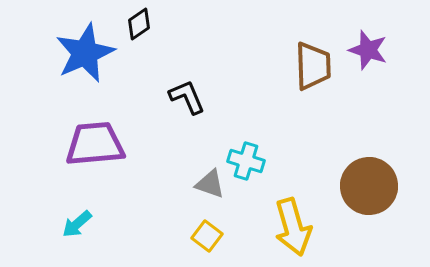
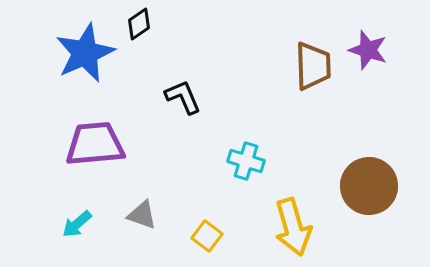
black L-shape: moved 4 px left
gray triangle: moved 68 px left, 31 px down
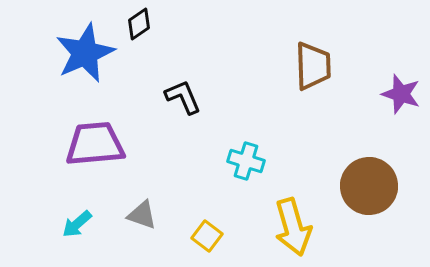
purple star: moved 33 px right, 44 px down
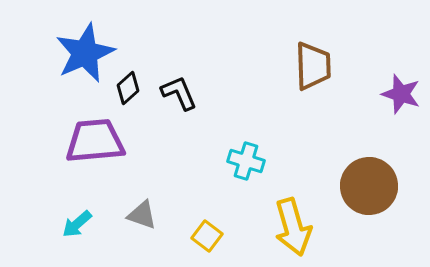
black diamond: moved 11 px left, 64 px down; rotated 8 degrees counterclockwise
black L-shape: moved 4 px left, 4 px up
purple trapezoid: moved 3 px up
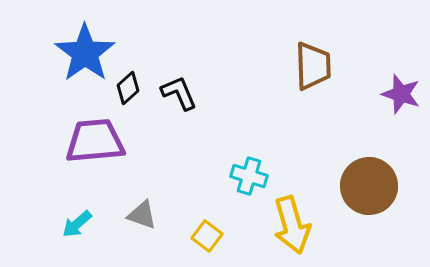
blue star: rotated 12 degrees counterclockwise
cyan cross: moved 3 px right, 15 px down
yellow arrow: moved 1 px left, 2 px up
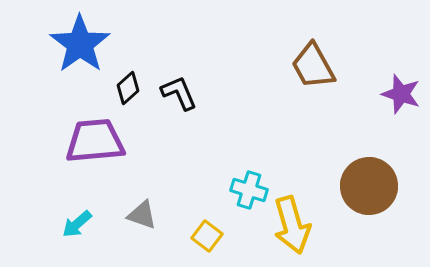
blue star: moved 5 px left, 9 px up
brown trapezoid: rotated 153 degrees clockwise
cyan cross: moved 14 px down
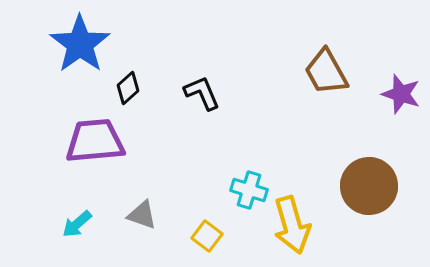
brown trapezoid: moved 13 px right, 6 px down
black L-shape: moved 23 px right
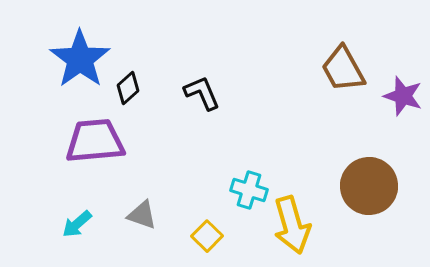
blue star: moved 15 px down
brown trapezoid: moved 17 px right, 3 px up
purple star: moved 2 px right, 2 px down
yellow square: rotated 8 degrees clockwise
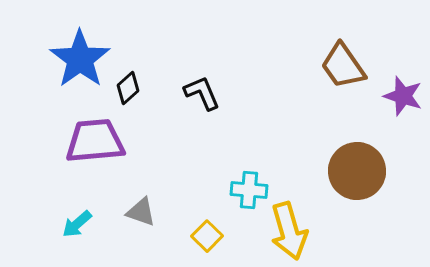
brown trapezoid: moved 3 px up; rotated 6 degrees counterclockwise
brown circle: moved 12 px left, 15 px up
cyan cross: rotated 12 degrees counterclockwise
gray triangle: moved 1 px left, 3 px up
yellow arrow: moved 3 px left, 6 px down
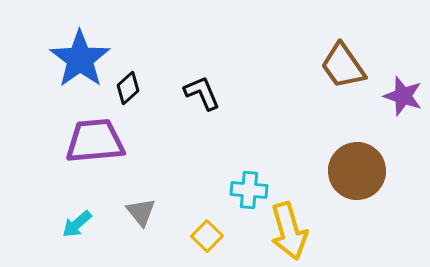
gray triangle: rotated 32 degrees clockwise
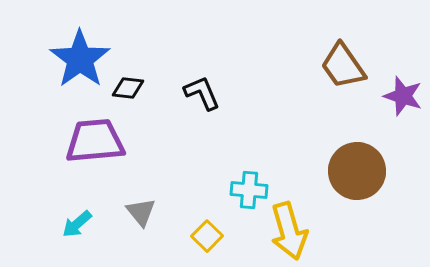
black diamond: rotated 48 degrees clockwise
